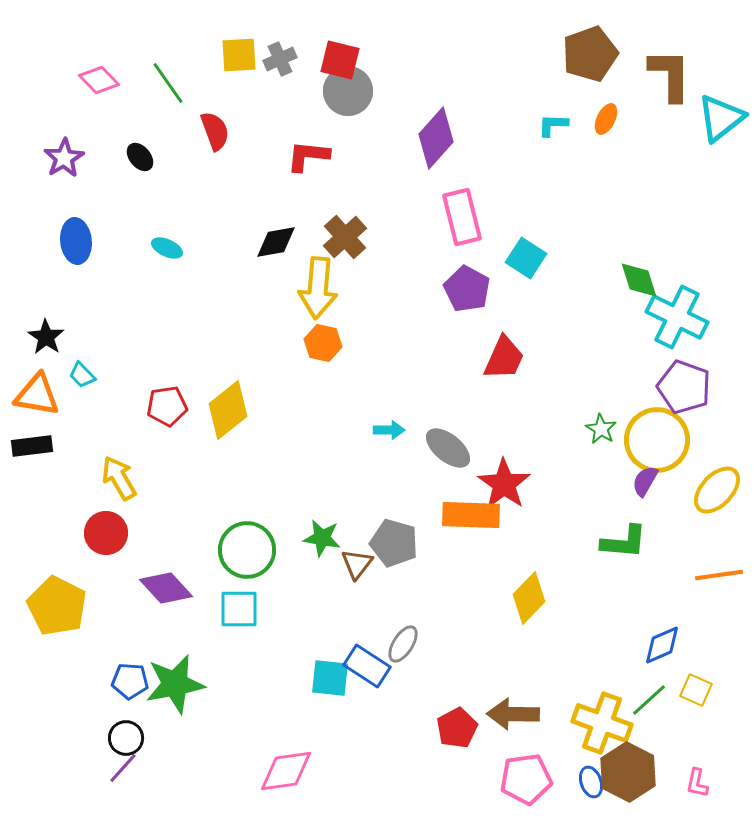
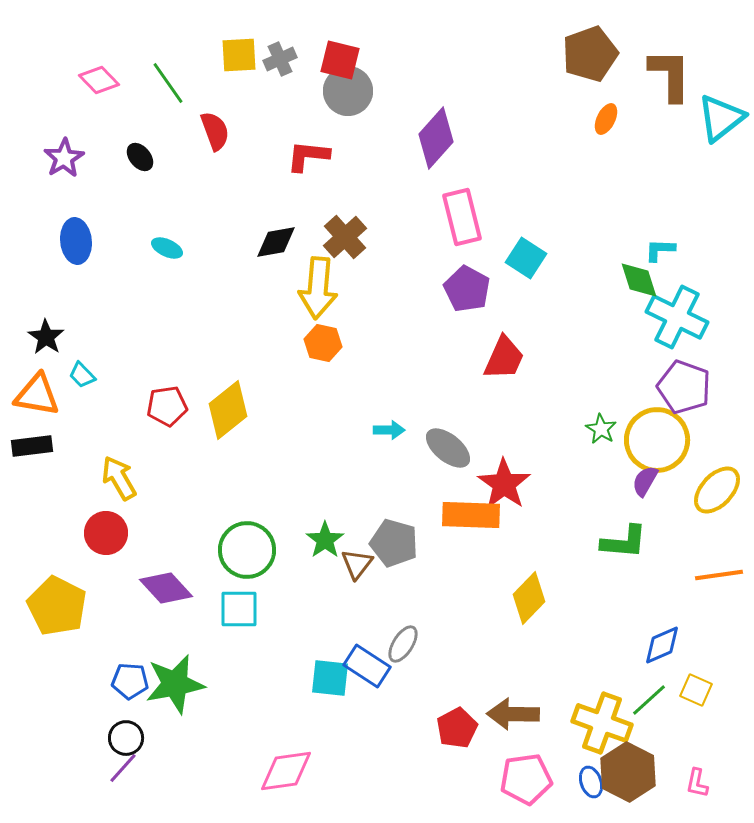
cyan L-shape at (553, 125): moved 107 px right, 125 px down
green star at (322, 538): moved 3 px right, 2 px down; rotated 27 degrees clockwise
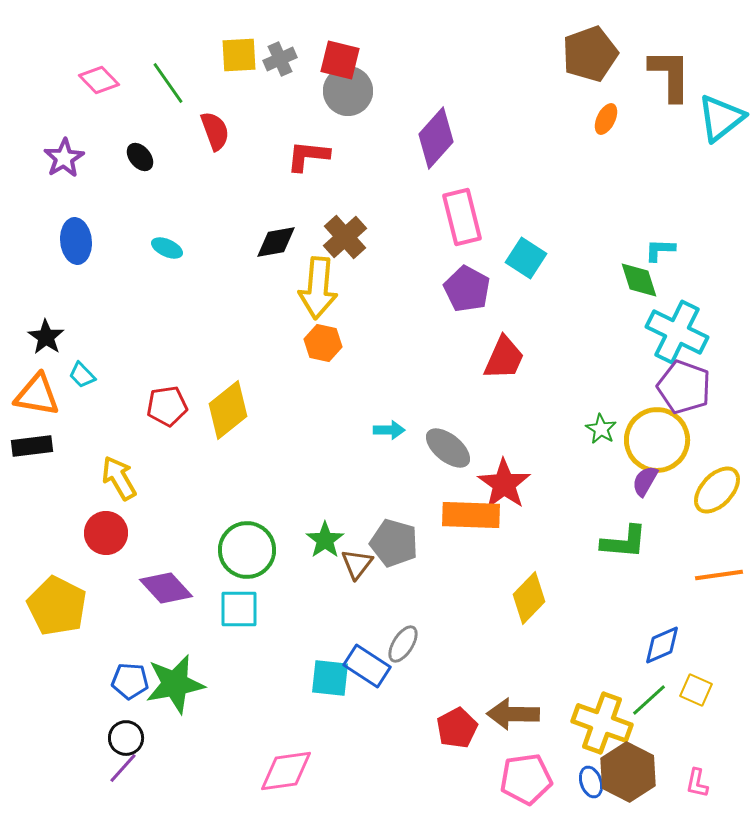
cyan cross at (677, 317): moved 15 px down
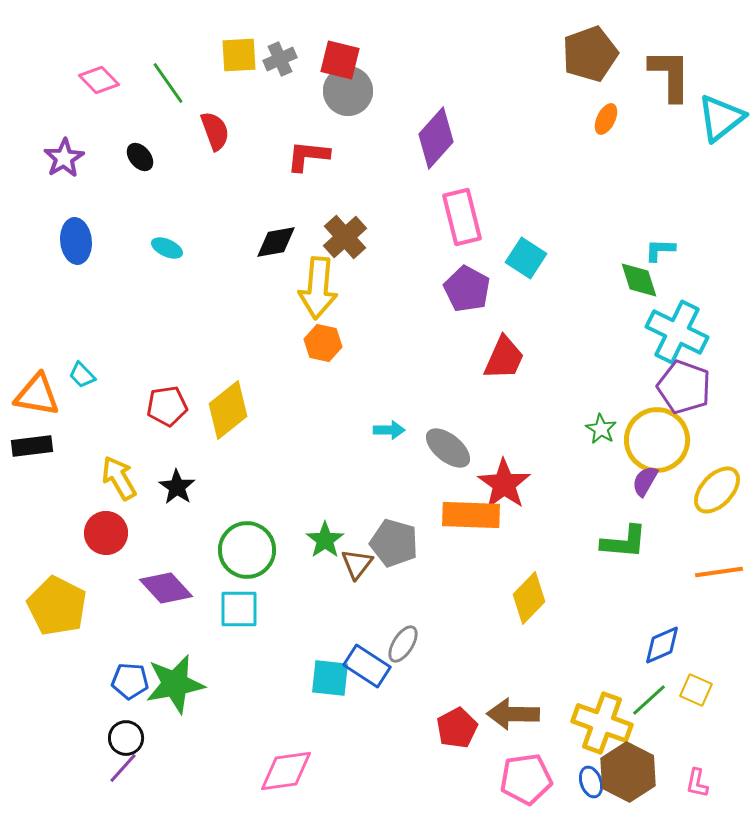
black star at (46, 337): moved 131 px right, 150 px down
orange line at (719, 575): moved 3 px up
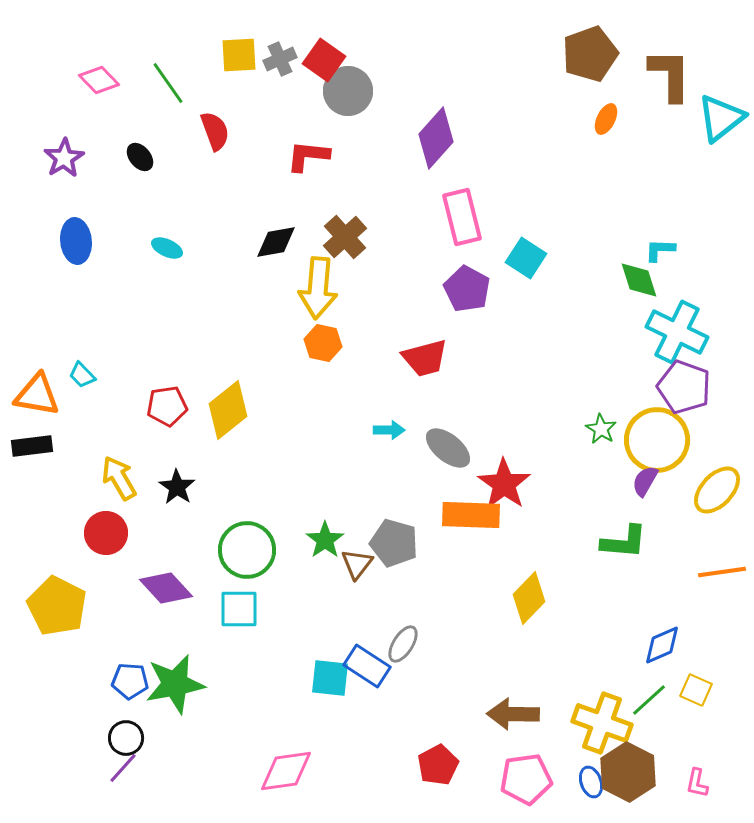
red square at (340, 60): moved 16 px left; rotated 21 degrees clockwise
red trapezoid at (504, 358): moved 79 px left; rotated 51 degrees clockwise
orange line at (719, 572): moved 3 px right
red pentagon at (457, 728): moved 19 px left, 37 px down
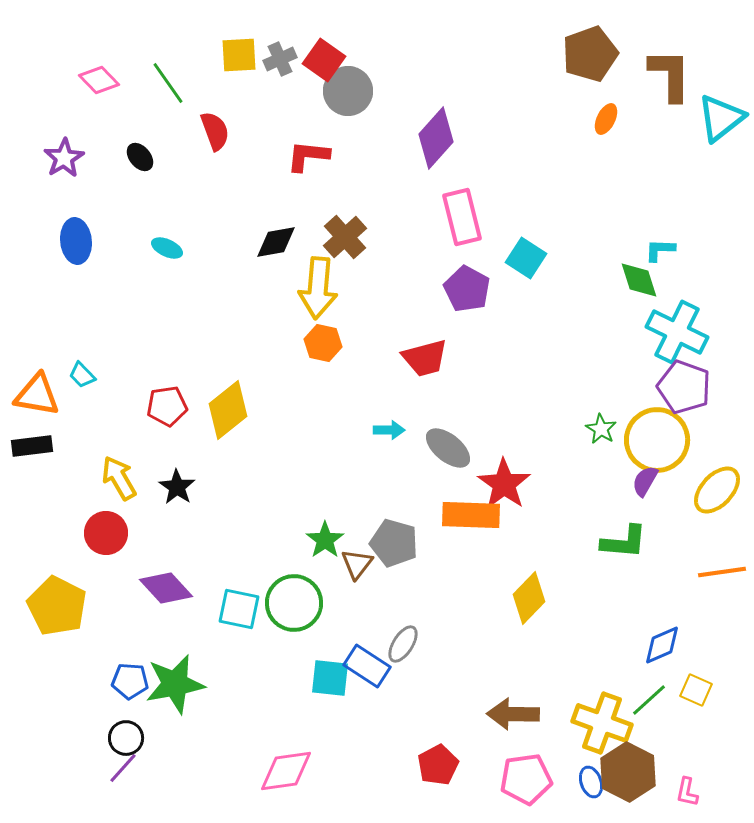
green circle at (247, 550): moved 47 px right, 53 px down
cyan square at (239, 609): rotated 12 degrees clockwise
pink L-shape at (697, 783): moved 10 px left, 9 px down
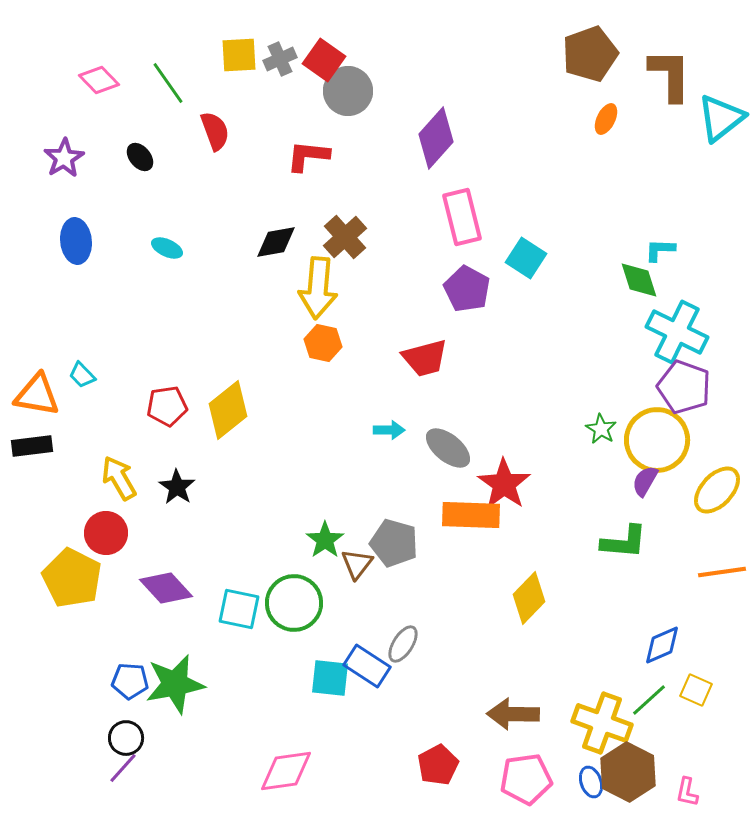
yellow pentagon at (57, 606): moved 15 px right, 28 px up
